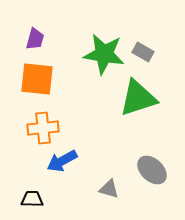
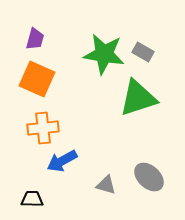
orange square: rotated 18 degrees clockwise
gray ellipse: moved 3 px left, 7 px down
gray triangle: moved 3 px left, 4 px up
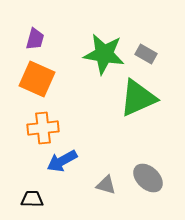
gray rectangle: moved 3 px right, 2 px down
green triangle: rotated 6 degrees counterclockwise
gray ellipse: moved 1 px left, 1 px down
